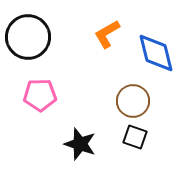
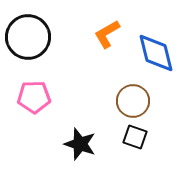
pink pentagon: moved 6 px left, 2 px down
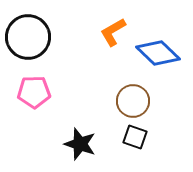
orange L-shape: moved 6 px right, 2 px up
blue diamond: moved 2 px right; rotated 33 degrees counterclockwise
pink pentagon: moved 5 px up
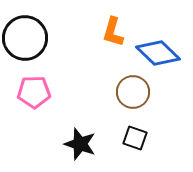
orange L-shape: rotated 44 degrees counterclockwise
black circle: moved 3 px left, 1 px down
brown circle: moved 9 px up
black square: moved 1 px down
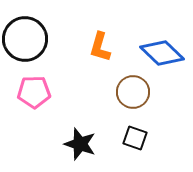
orange L-shape: moved 13 px left, 15 px down
black circle: moved 1 px down
blue diamond: moved 4 px right
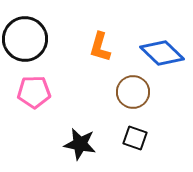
black star: rotated 8 degrees counterclockwise
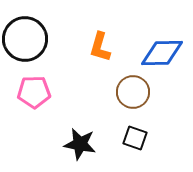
blue diamond: rotated 45 degrees counterclockwise
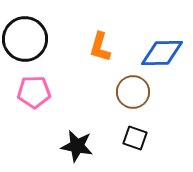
black star: moved 3 px left, 2 px down
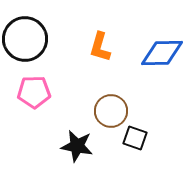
brown circle: moved 22 px left, 19 px down
